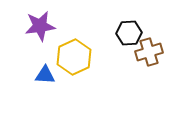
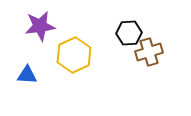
yellow hexagon: moved 2 px up
blue triangle: moved 18 px left
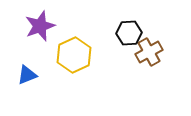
purple star: rotated 12 degrees counterclockwise
brown cross: rotated 12 degrees counterclockwise
blue triangle: rotated 25 degrees counterclockwise
